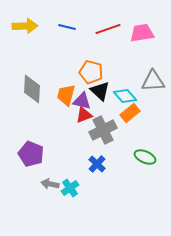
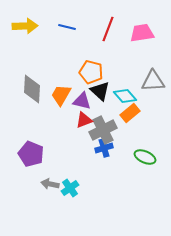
red line: rotated 50 degrees counterclockwise
orange trapezoid: moved 5 px left; rotated 15 degrees clockwise
red triangle: moved 5 px down
blue cross: moved 7 px right, 16 px up; rotated 30 degrees clockwise
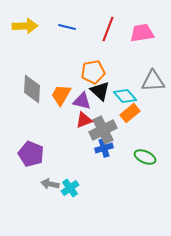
orange pentagon: moved 2 px right; rotated 25 degrees counterclockwise
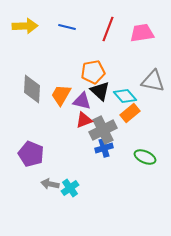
gray triangle: rotated 15 degrees clockwise
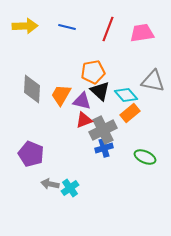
cyan diamond: moved 1 px right, 1 px up
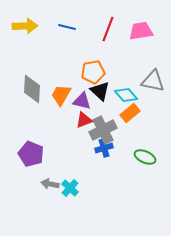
pink trapezoid: moved 1 px left, 2 px up
cyan cross: rotated 12 degrees counterclockwise
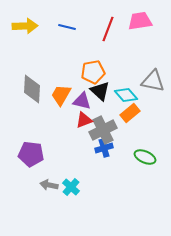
pink trapezoid: moved 1 px left, 10 px up
purple pentagon: rotated 15 degrees counterclockwise
gray arrow: moved 1 px left, 1 px down
cyan cross: moved 1 px right, 1 px up
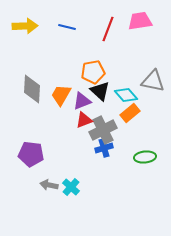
purple triangle: rotated 36 degrees counterclockwise
green ellipse: rotated 30 degrees counterclockwise
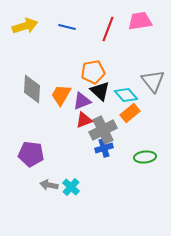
yellow arrow: rotated 15 degrees counterclockwise
gray triangle: rotated 40 degrees clockwise
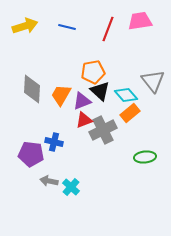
blue cross: moved 50 px left, 6 px up; rotated 30 degrees clockwise
gray arrow: moved 4 px up
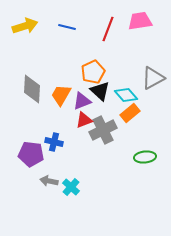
orange pentagon: rotated 15 degrees counterclockwise
gray triangle: moved 3 px up; rotated 40 degrees clockwise
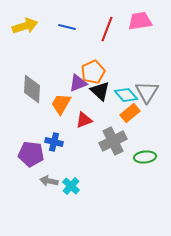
red line: moved 1 px left
gray triangle: moved 6 px left, 14 px down; rotated 30 degrees counterclockwise
orange trapezoid: moved 9 px down
purple triangle: moved 4 px left, 18 px up
gray cross: moved 10 px right, 11 px down
cyan cross: moved 1 px up
